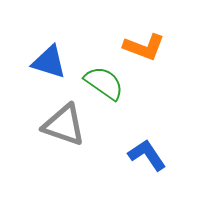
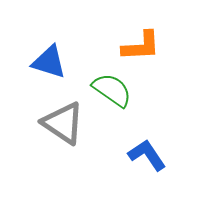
orange L-shape: moved 3 px left, 1 px up; rotated 24 degrees counterclockwise
green semicircle: moved 8 px right, 7 px down
gray triangle: moved 1 px left, 2 px up; rotated 15 degrees clockwise
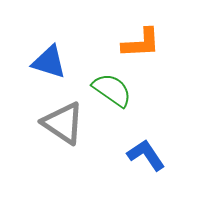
orange L-shape: moved 3 px up
blue L-shape: moved 1 px left
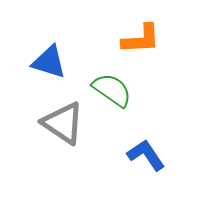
orange L-shape: moved 4 px up
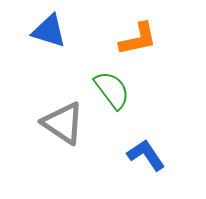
orange L-shape: moved 3 px left; rotated 9 degrees counterclockwise
blue triangle: moved 31 px up
green semicircle: rotated 18 degrees clockwise
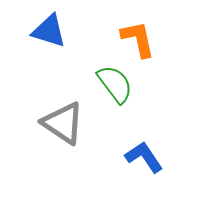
orange L-shape: rotated 90 degrees counterclockwise
green semicircle: moved 3 px right, 6 px up
blue L-shape: moved 2 px left, 2 px down
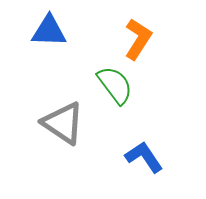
blue triangle: rotated 15 degrees counterclockwise
orange L-shape: rotated 45 degrees clockwise
green semicircle: moved 1 px down
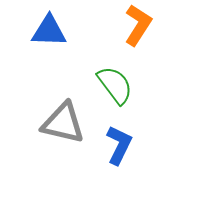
orange L-shape: moved 14 px up
gray triangle: rotated 21 degrees counterclockwise
blue L-shape: moved 25 px left, 12 px up; rotated 60 degrees clockwise
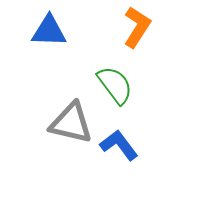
orange L-shape: moved 1 px left, 2 px down
gray triangle: moved 8 px right
blue L-shape: rotated 63 degrees counterclockwise
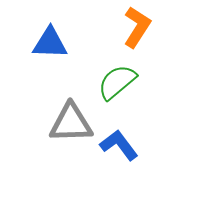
blue triangle: moved 1 px right, 12 px down
green semicircle: moved 2 px right, 3 px up; rotated 93 degrees counterclockwise
gray triangle: rotated 15 degrees counterclockwise
